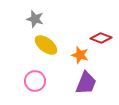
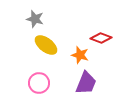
pink circle: moved 4 px right, 2 px down
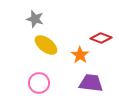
orange star: rotated 18 degrees clockwise
purple trapezoid: moved 5 px right; rotated 105 degrees counterclockwise
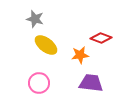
orange star: rotated 30 degrees clockwise
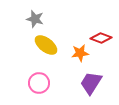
orange star: moved 2 px up
purple trapezoid: rotated 65 degrees counterclockwise
